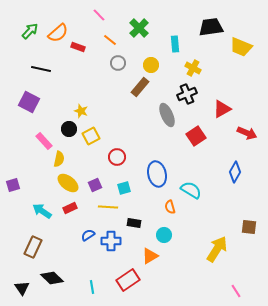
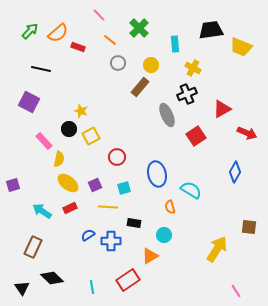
black trapezoid at (211, 27): moved 3 px down
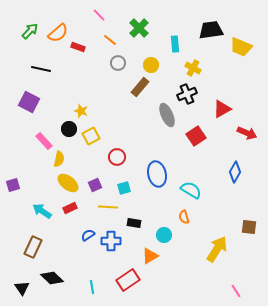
orange semicircle at (170, 207): moved 14 px right, 10 px down
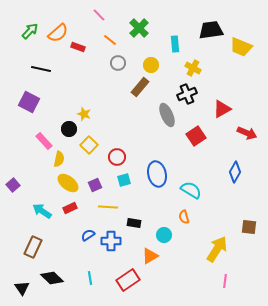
yellow star at (81, 111): moved 3 px right, 3 px down
yellow square at (91, 136): moved 2 px left, 9 px down; rotated 18 degrees counterclockwise
purple square at (13, 185): rotated 24 degrees counterclockwise
cyan square at (124, 188): moved 8 px up
cyan line at (92, 287): moved 2 px left, 9 px up
pink line at (236, 291): moved 11 px left, 10 px up; rotated 40 degrees clockwise
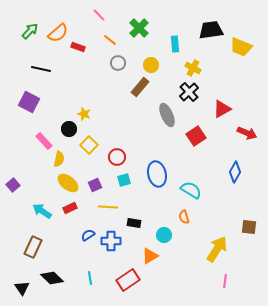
black cross at (187, 94): moved 2 px right, 2 px up; rotated 18 degrees counterclockwise
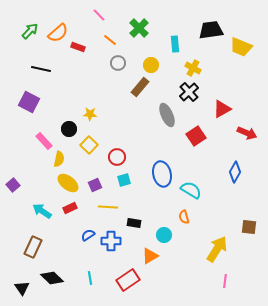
yellow star at (84, 114): moved 6 px right; rotated 16 degrees counterclockwise
blue ellipse at (157, 174): moved 5 px right
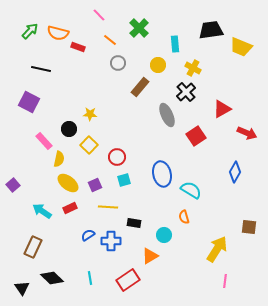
orange semicircle at (58, 33): rotated 55 degrees clockwise
yellow circle at (151, 65): moved 7 px right
black cross at (189, 92): moved 3 px left
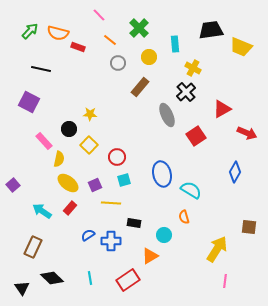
yellow circle at (158, 65): moved 9 px left, 8 px up
yellow line at (108, 207): moved 3 px right, 4 px up
red rectangle at (70, 208): rotated 24 degrees counterclockwise
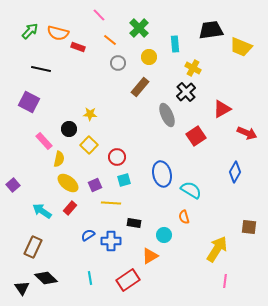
black diamond at (52, 278): moved 6 px left
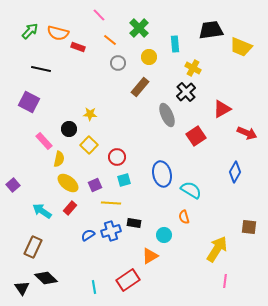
blue cross at (111, 241): moved 10 px up; rotated 18 degrees counterclockwise
cyan line at (90, 278): moved 4 px right, 9 px down
